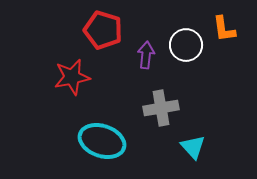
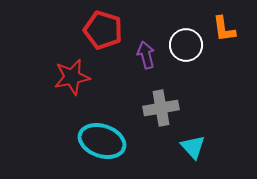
purple arrow: rotated 20 degrees counterclockwise
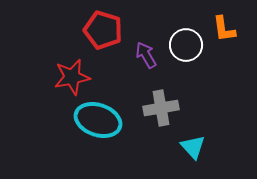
purple arrow: rotated 16 degrees counterclockwise
cyan ellipse: moved 4 px left, 21 px up
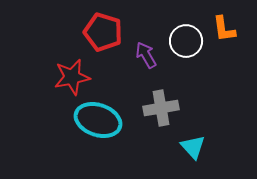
red pentagon: moved 2 px down
white circle: moved 4 px up
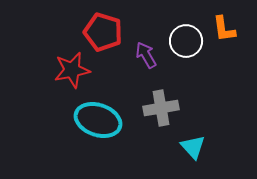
red star: moved 7 px up
